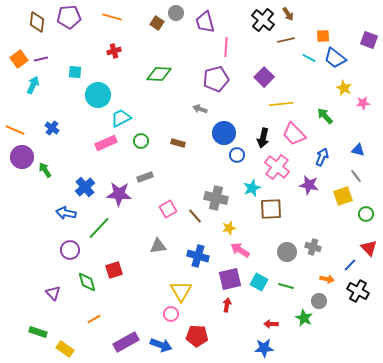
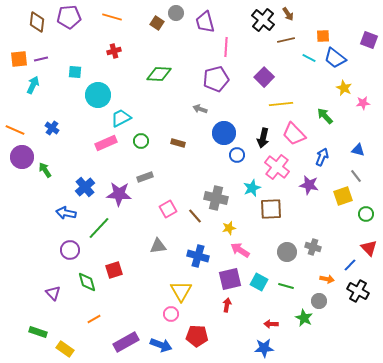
orange square at (19, 59): rotated 30 degrees clockwise
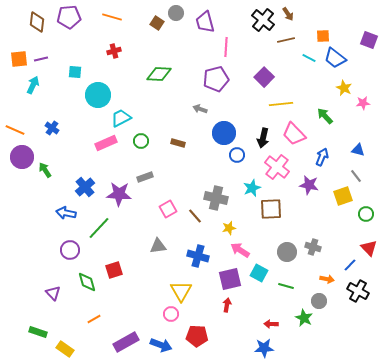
cyan square at (259, 282): moved 9 px up
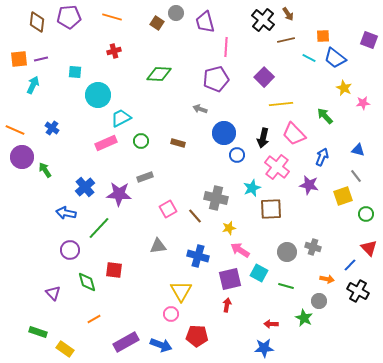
red square at (114, 270): rotated 24 degrees clockwise
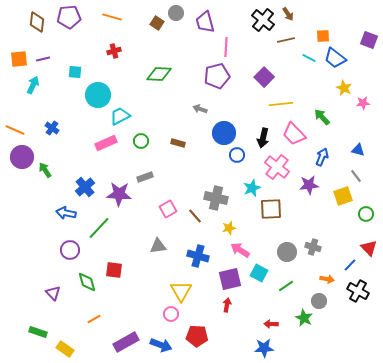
purple line at (41, 59): moved 2 px right
purple pentagon at (216, 79): moved 1 px right, 3 px up
green arrow at (325, 116): moved 3 px left, 1 px down
cyan trapezoid at (121, 118): moved 1 px left, 2 px up
purple star at (309, 185): rotated 18 degrees counterclockwise
green line at (286, 286): rotated 49 degrees counterclockwise
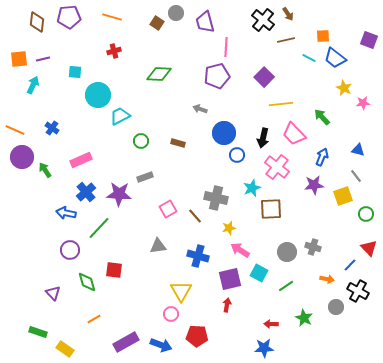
pink rectangle at (106, 143): moved 25 px left, 17 px down
purple star at (309, 185): moved 5 px right
blue cross at (85, 187): moved 1 px right, 5 px down
gray circle at (319, 301): moved 17 px right, 6 px down
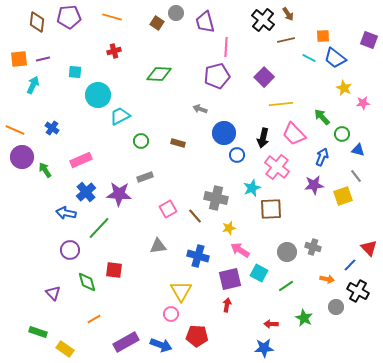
green circle at (366, 214): moved 24 px left, 80 px up
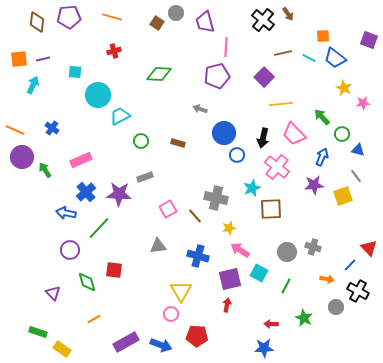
brown line at (286, 40): moved 3 px left, 13 px down
green line at (286, 286): rotated 28 degrees counterclockwise
yellow rectangle at (65, 349): moved 3 px left
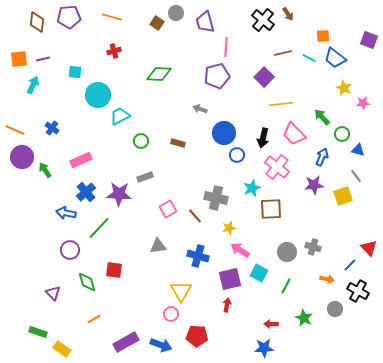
gray circle at (336, 307): moved 1 px left, 2 px down
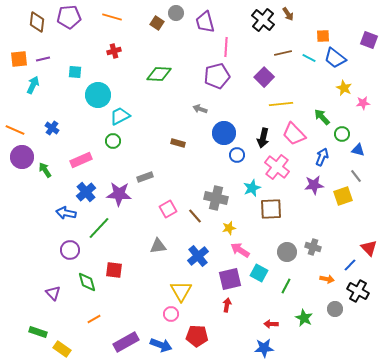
green circle at (141, 141): moved 28 px left
blue cross at (198, 256): rotated 35 degrees clockwise
